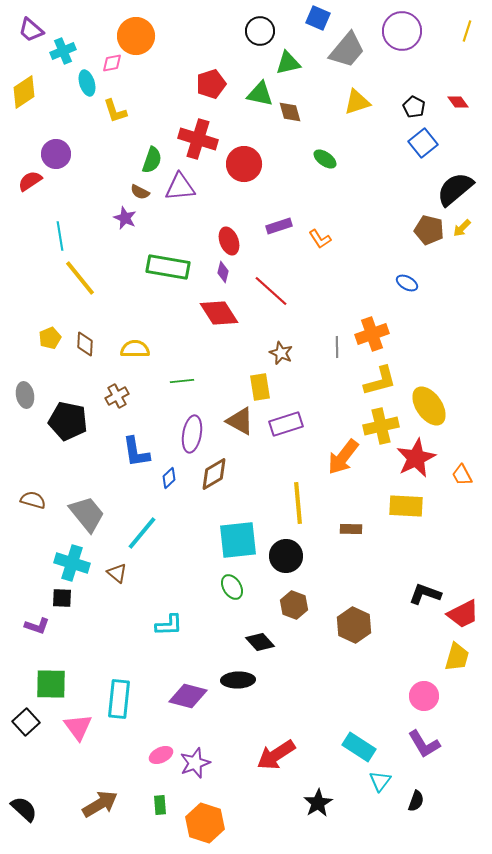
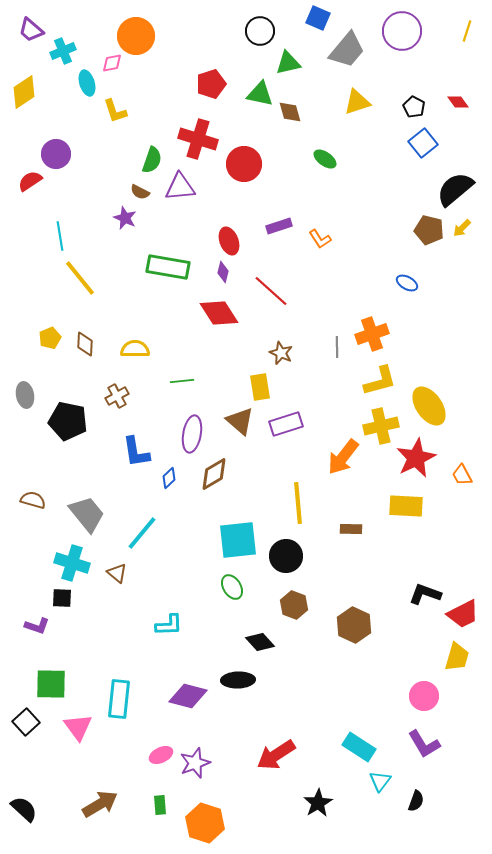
brown triangle at (240, 421): rotated 12 degrees clockwise
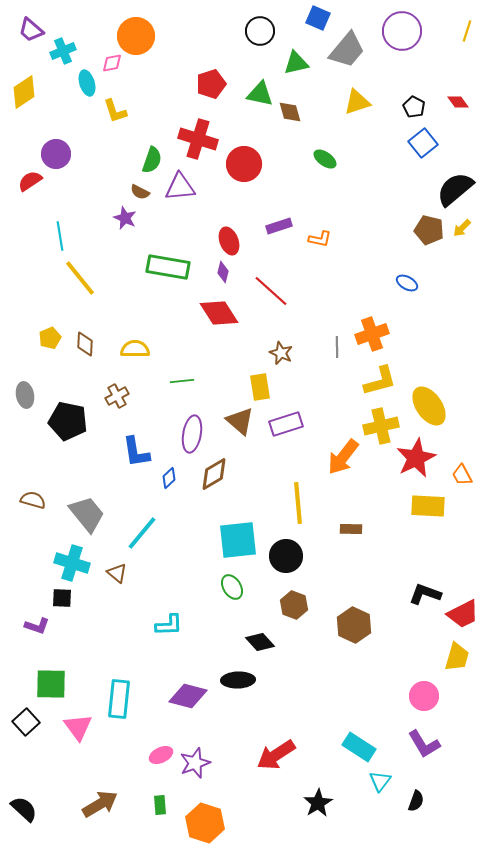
green triangle at (288, 63): moved 8 px right
orange L-shape at (320, 239): rotated 45 degrees counterclockwise
yellow rectangle at (406, 506): moved 22 px right
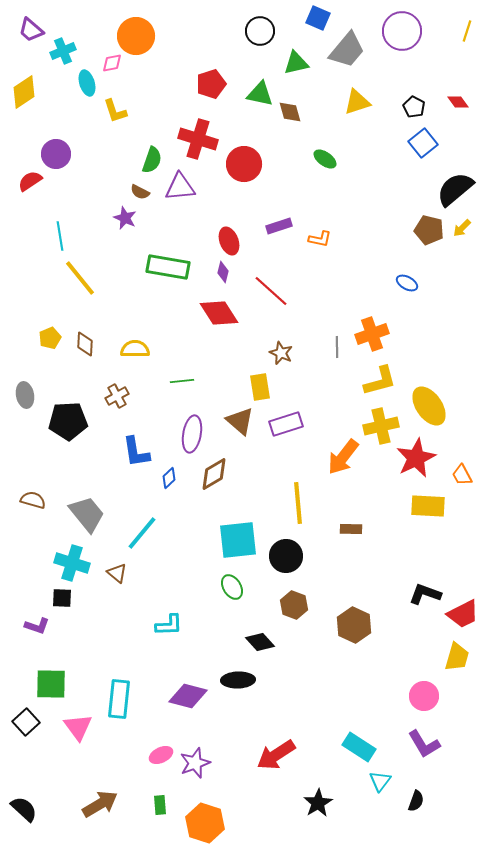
black pentagon at (68, 421): rotated 15 degrees counterclockwise
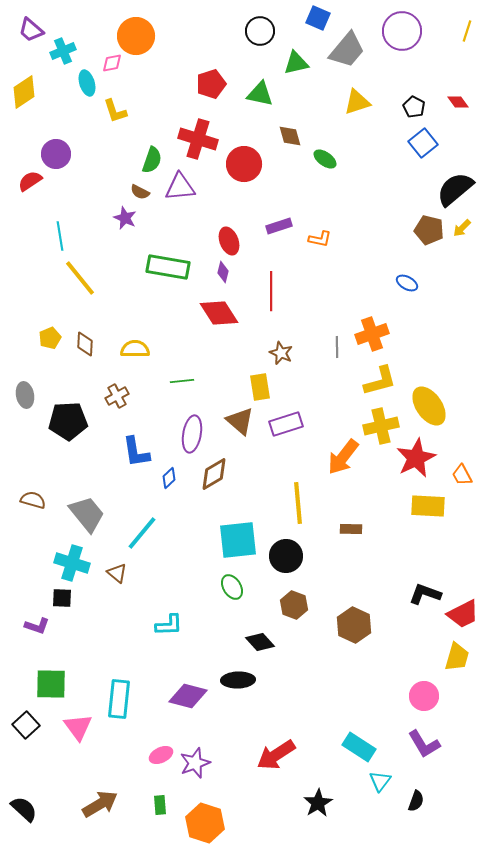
brown diamond at (290, 112): moved 24 px down
red line at (271, 291): rotated 48 degrees clockwise
black square at (26, 722): moved 3 px down
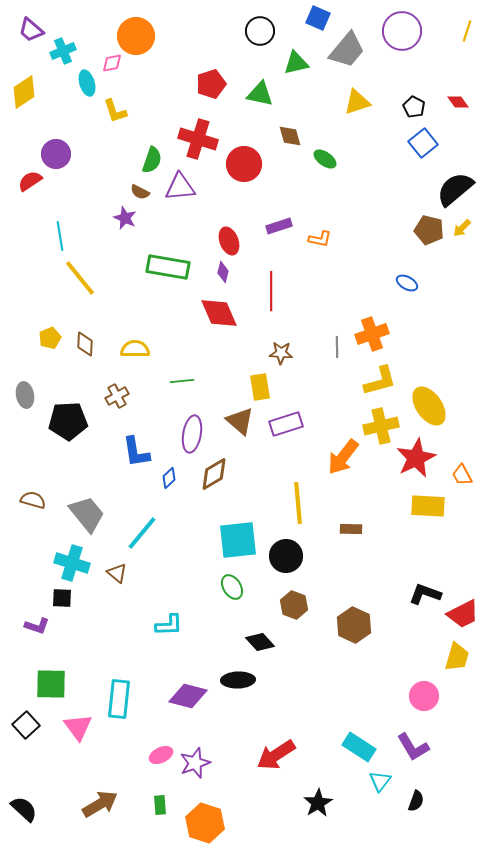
red diamond at (219, 313): rotated 9 degrees clockwise
brown star at (281, 353): rotated 20 degrees counterclockwise
purple L-shape at (424, 744): moved 11 px left, 3 px down
